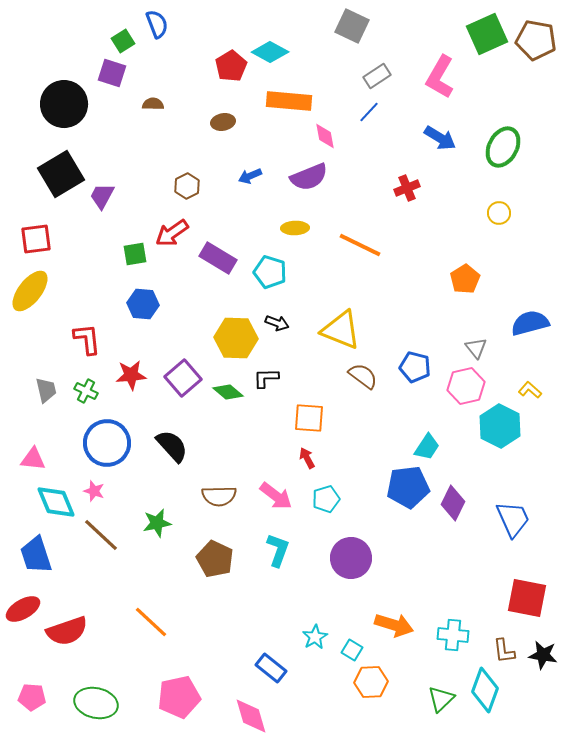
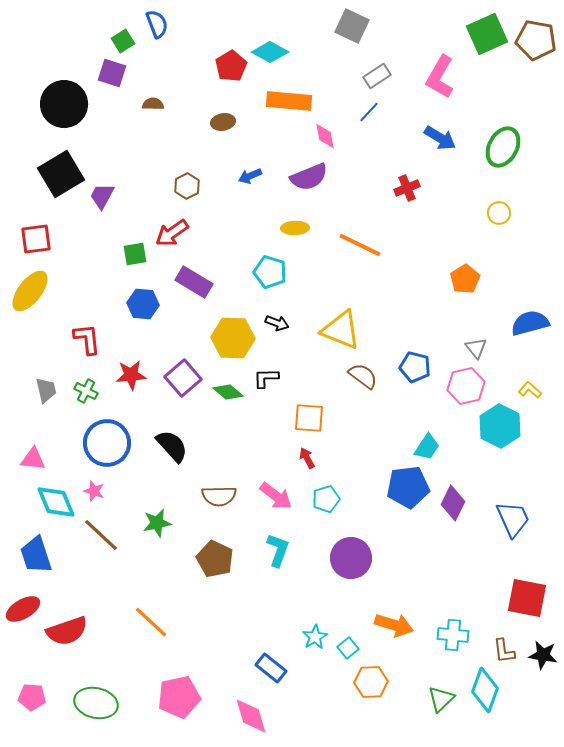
purple rectangle at (218, 258): moved 24 px left, 24 px down
yellow hexagon at (236, 338): moved 3 px left
cyan square at (352, 650): moved 4 px left, 2 px up; rotated 20 degrees clockwise
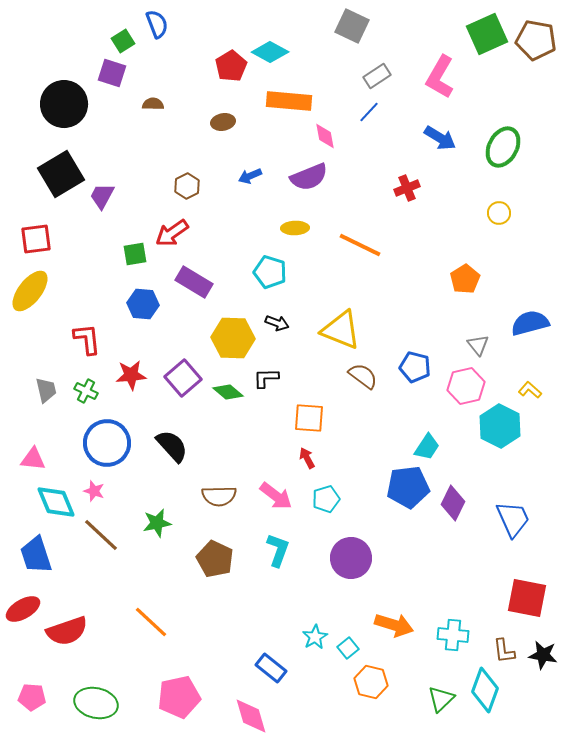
gray triangle at (476, 348): moved 2 px right, 3 px up
orange hexagon at (371, 682): rotated 16 degrees clockwise
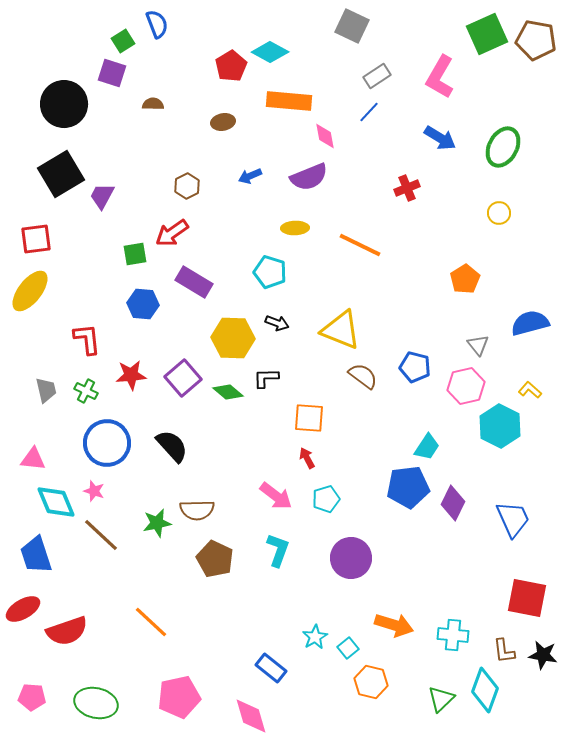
brown semicircle at (219, 496): moved 22 px left, 14 px down
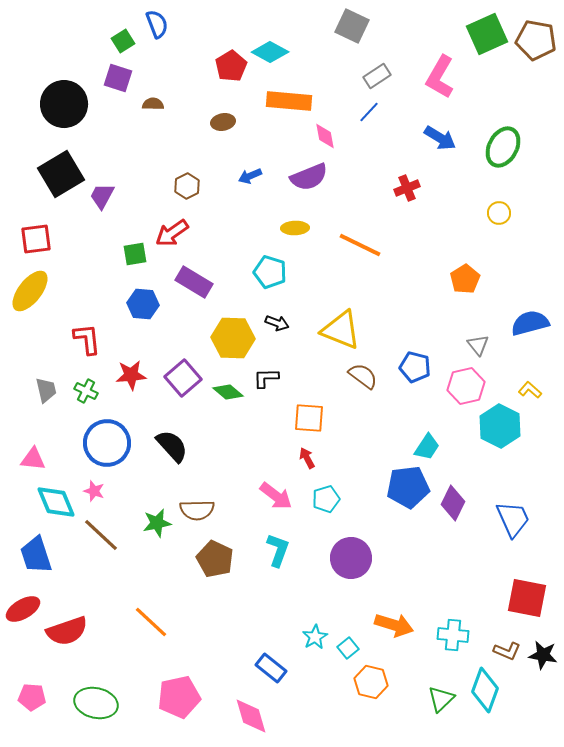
purple square at (112, 73): moved 6 px right, 5 px down
brown L-shape at (504, 651): moved 3 px right; rotated 60 degrees counterclockwise
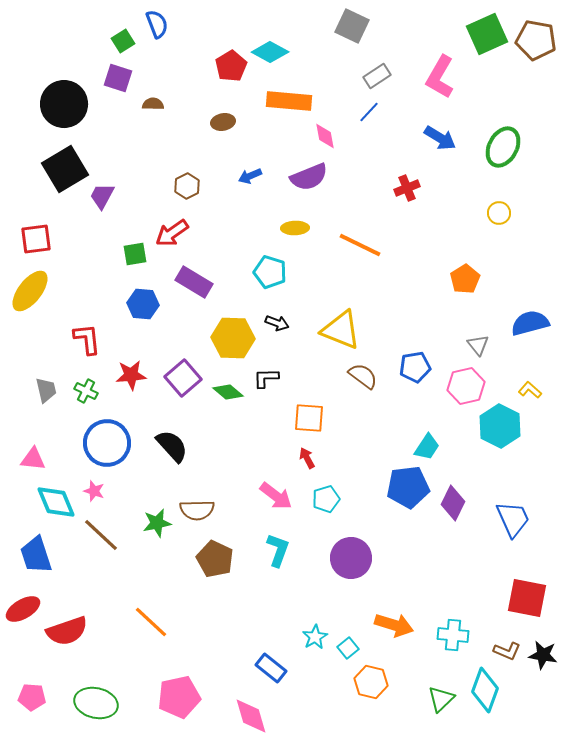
black square at (61, 174): moved 4 px right, 5 px up
blue pentagon at (415, 367): rotated 24 degrees counterclockwise
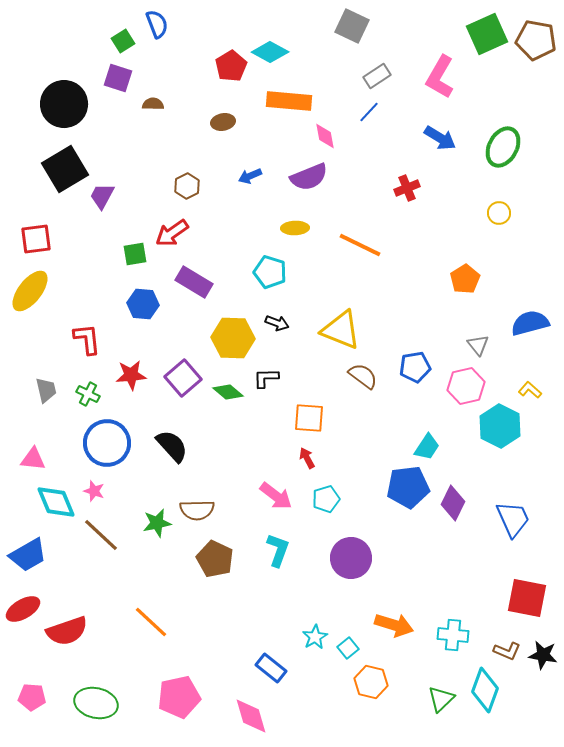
green cross at (86, 391): moved 2 px right, 3 px down
blue trapezoid at (36, 555): moved 8 px left; rotated 102 degrees counterclockwise
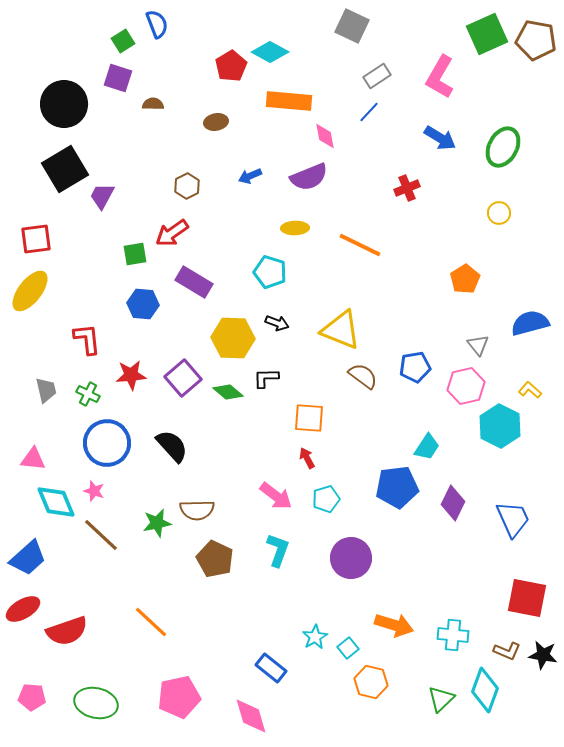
brown ellipse at (223, 122): moved 7 px left
blue pentagon at (408, 487): moved 11 px left
blue trapezoid at (28, 555): moved 3 px down; rotated 12 degrees counterclockwise
